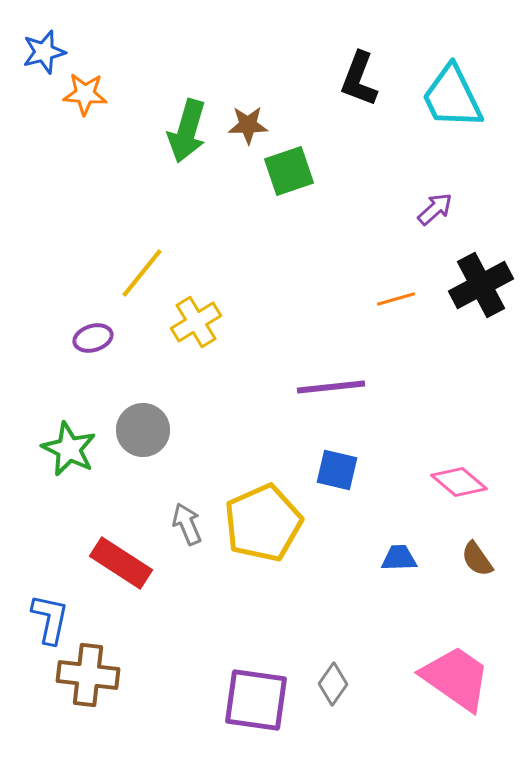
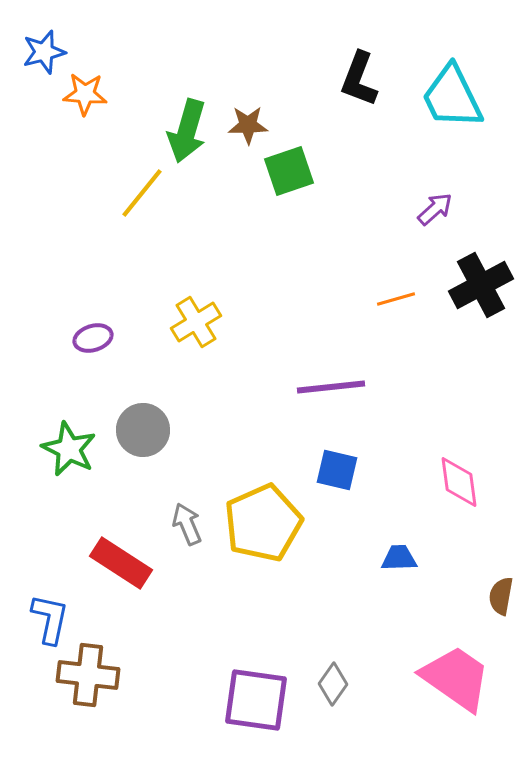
yellow line: moved 80 px up
pink diamond: rotated 42 degrees clockwise
brown semicircle: moved 24 px right, 37 px down; rotated 45 degrees clockwise
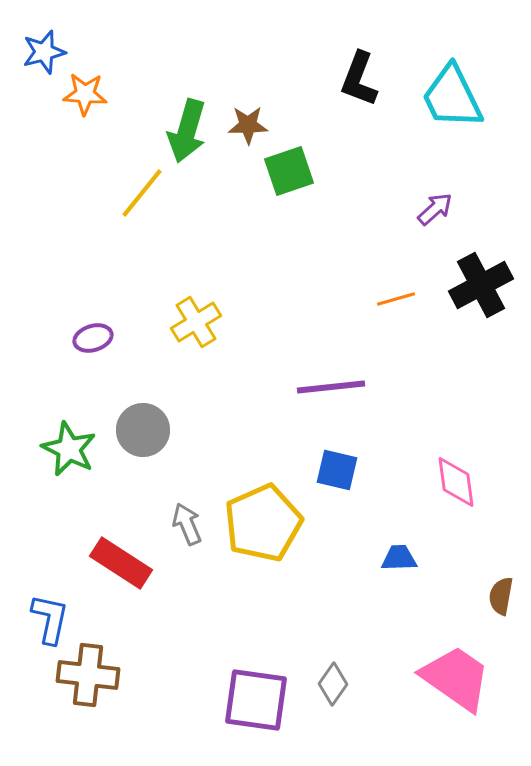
pink diamond: moved 3 px left
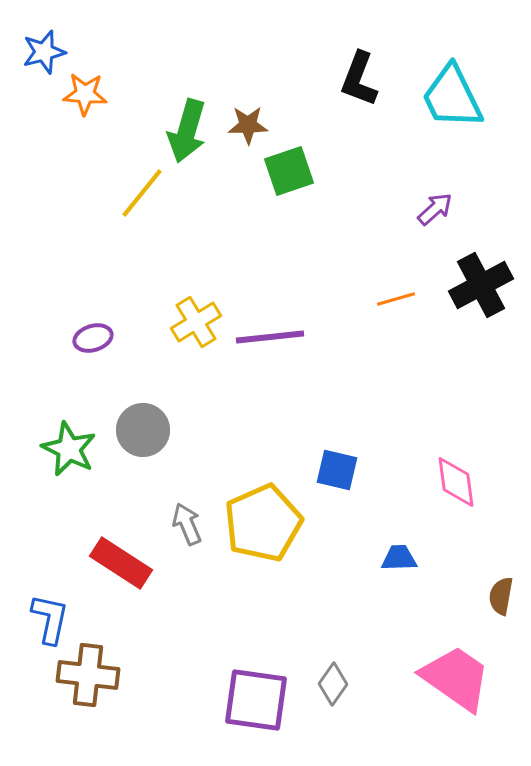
purple line: moved 61 px left, 50 px up
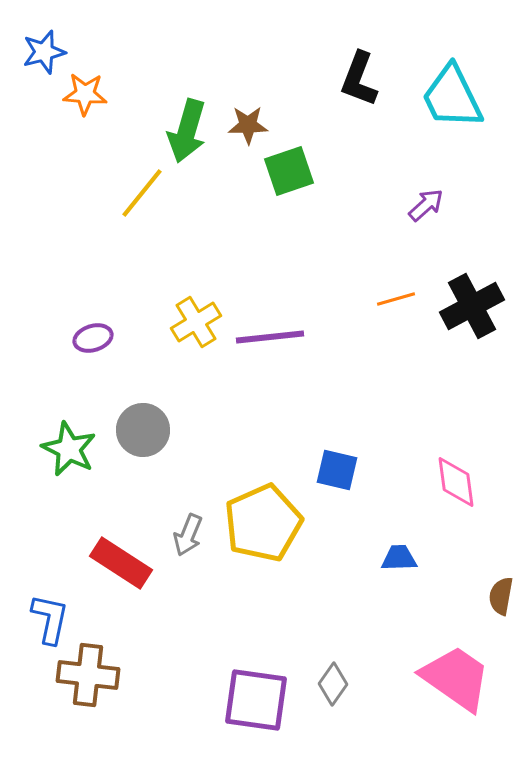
purple arrow: moved 9 px left, 4 px up
black cross: moved 9 px left, 21 px down
gray arrow: moved 1 px right, 11 px down; rotated 135 degrees counterclockwise
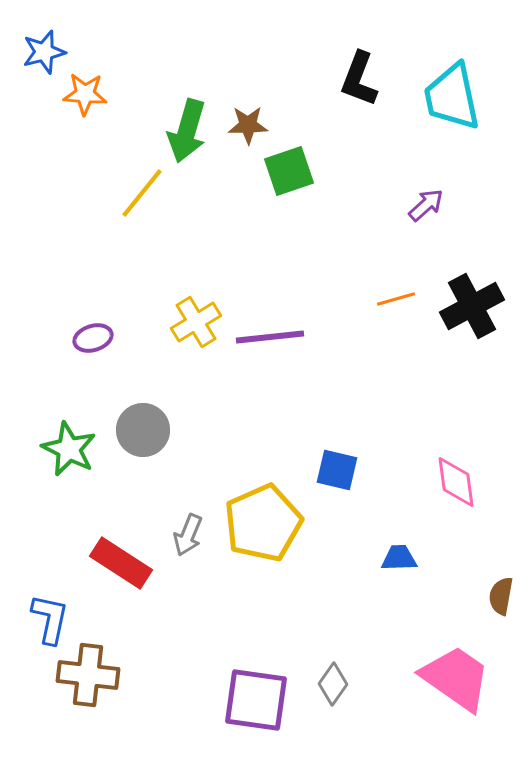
cyan trapezoid: rotated 14 degrees clockwise
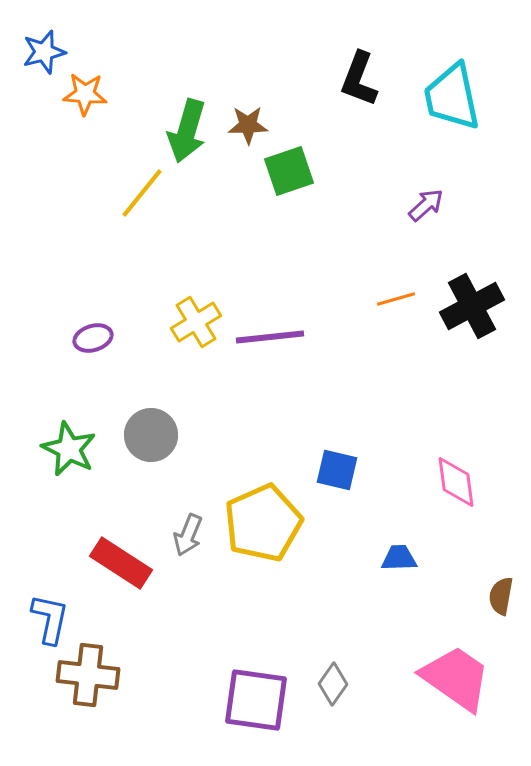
gray circle: moved 8 px right, 5 px down
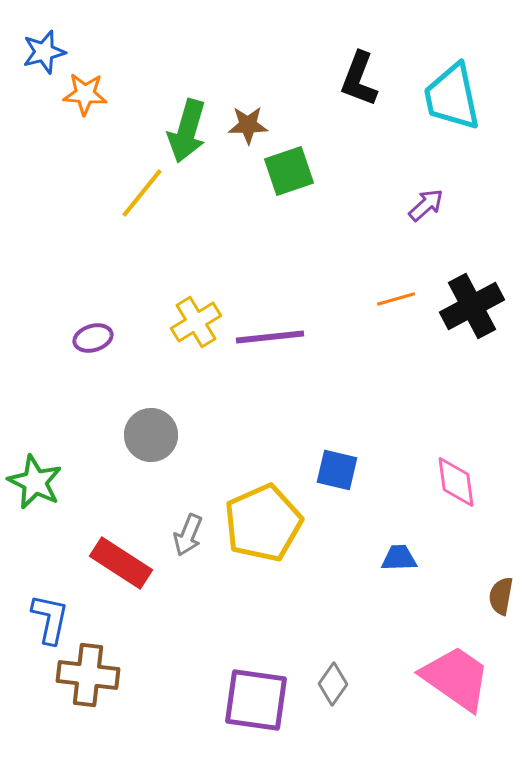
green star: moved 34 px left, 33 px down
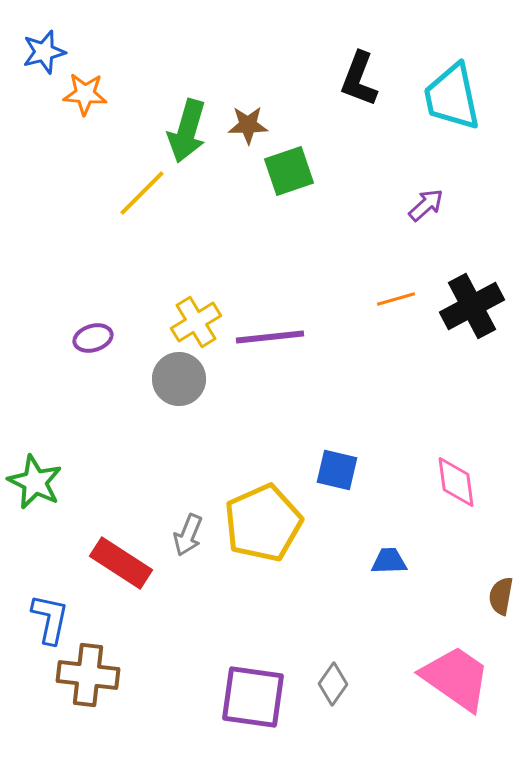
yellow line: rotated 6 degrees clockwise
gray circle: moved 28 px right, 56 px up
blue trapezoid: moved 10 px left, 3 px down
purple square: moved 3 px left, 3 px up
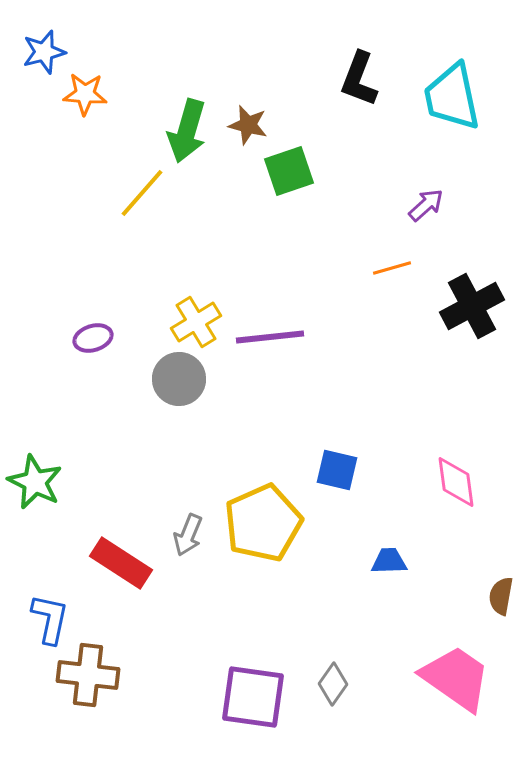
brown star: rotated 15 degrees clockwise
yellow line: rotated 4 degrees counterclockwise
orange line: moved 4 px left, 31 px up
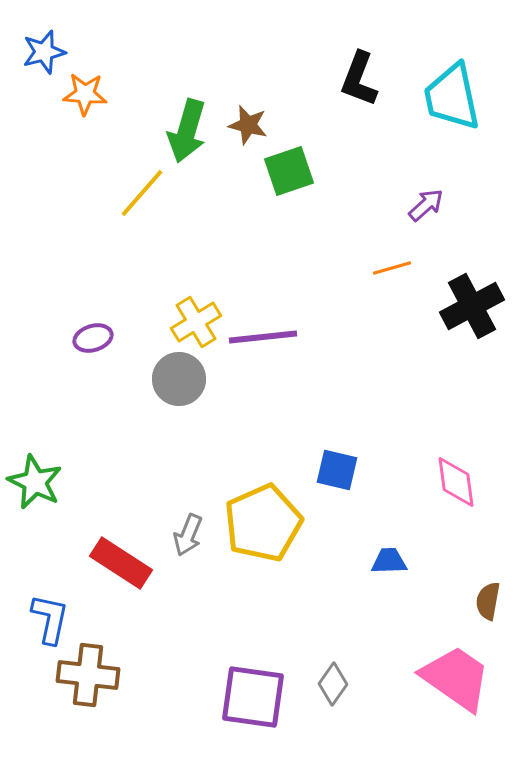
purple line: moved 7 px left
brown semicircle: moved 13 px left, 5 px down
